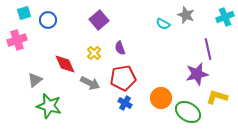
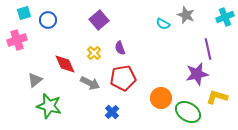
blue cross: moved 13 px left, 9 px down; rotated 16 degrees clockwise
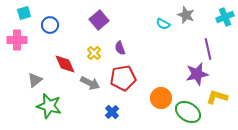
blue circle: moved 2 px right, 5 px down
pink cross: rotated 18 degrees clockwise
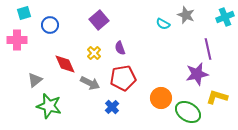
blue cross: moved 5 px up
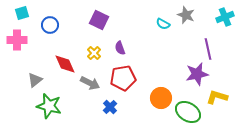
cyan square: moved 2 px left
purple square: rotated 24 degrees counterclockwise
blue cross: moved 2 px left
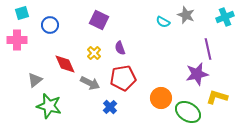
cyan semicircle: moved 2 px up
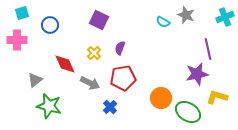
purple semicircle: rotated 40 degrees clockwise
